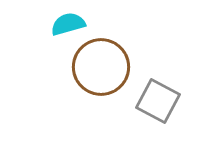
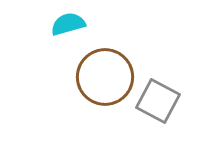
brown circle: moved 4 px right, 10 px down
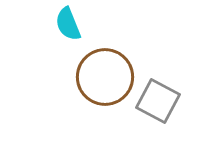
cyan semicircle: rotated 96 degrees counterclockwise
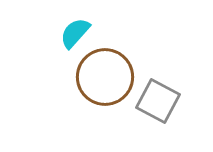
cyan semicircle: moved 7 px right, 9 px down; rotated 64 degrees clockwise
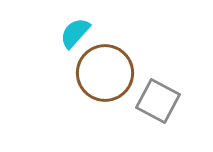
brown circle: moved 4 px up
